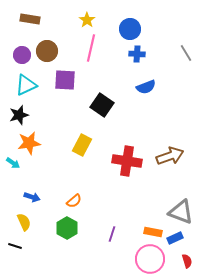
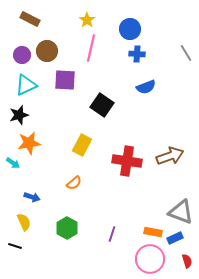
brown rectangle: rotated 18 degrees clockwise
orange semicircle: moved 18 px up
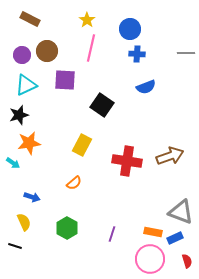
gray line: rotated 60 degrees counterclockwise
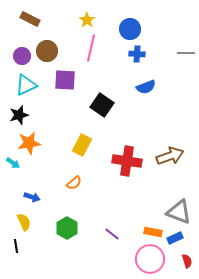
purple circle: moved 1 px down
gray triangle: moved 2 px left
purple line: rotated 70 degrees counterclockwise
black line: moved 1 px right; rotated 64 degrees clockwise
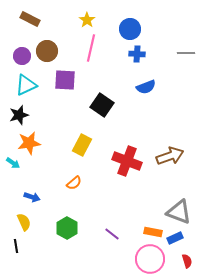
red cross: rotated 12 degrees clockwise
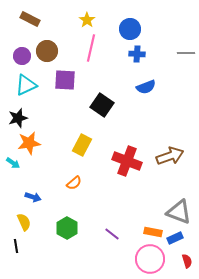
black star: moved 1 px left, 3 px down
blue arrow: moved 1 px right
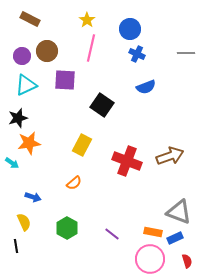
blue cross: rotated 21 degrees clockwise
cyan arrow: moved 1 px left
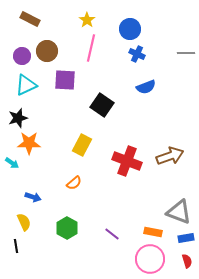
orange star: rotated 10 degrees clockwise
blue rectangle: moved 11 px right; rotated 14 degrees clockwise
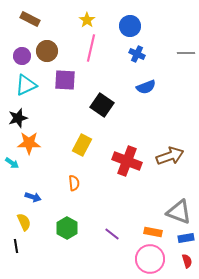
blue circle: moved 3 px up
orange semicircle: rotated 56 degrees counterclockwise
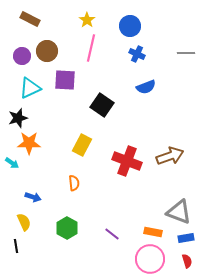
cyan triangle: moved 4 px right, 3 px down
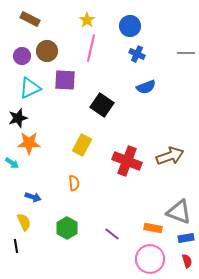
orange rectangle: moved 4 px up
